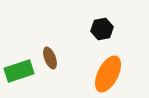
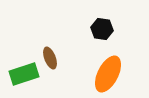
black hexagon: rotated 20 degrees clockwise
green rectangle: moved 5 px right, 3 px down
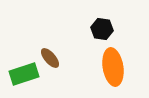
brown ellipse: rotated 20 degrees counterclockwise
orange ellipse: moved 5 px right, 7 px up; rotated 36 degrees counterclockwise
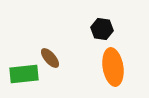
green rectangle: rotated 12 degrees clockwise
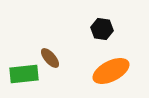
orange ellipse: moved 2 px left, 4 px down; rotated 72 degrees clockwise
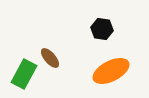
green rectangle: rotated 56 degrees counterclockwise
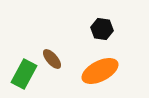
brown ellipse: moved 2 px right, 1 px down
orange ellipse: moved 11 px left
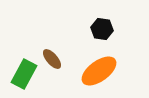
orange ellipse: moved 1 px left; rotated 9 degrees counterclockwise
